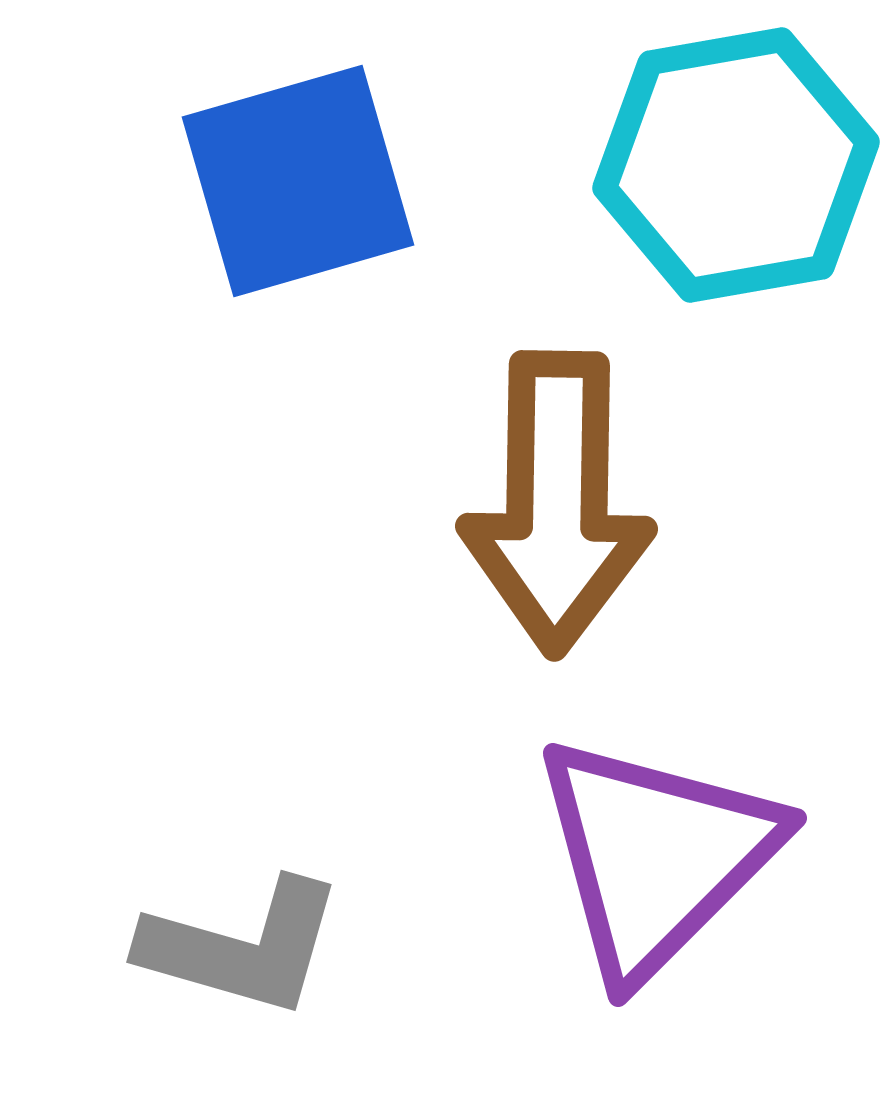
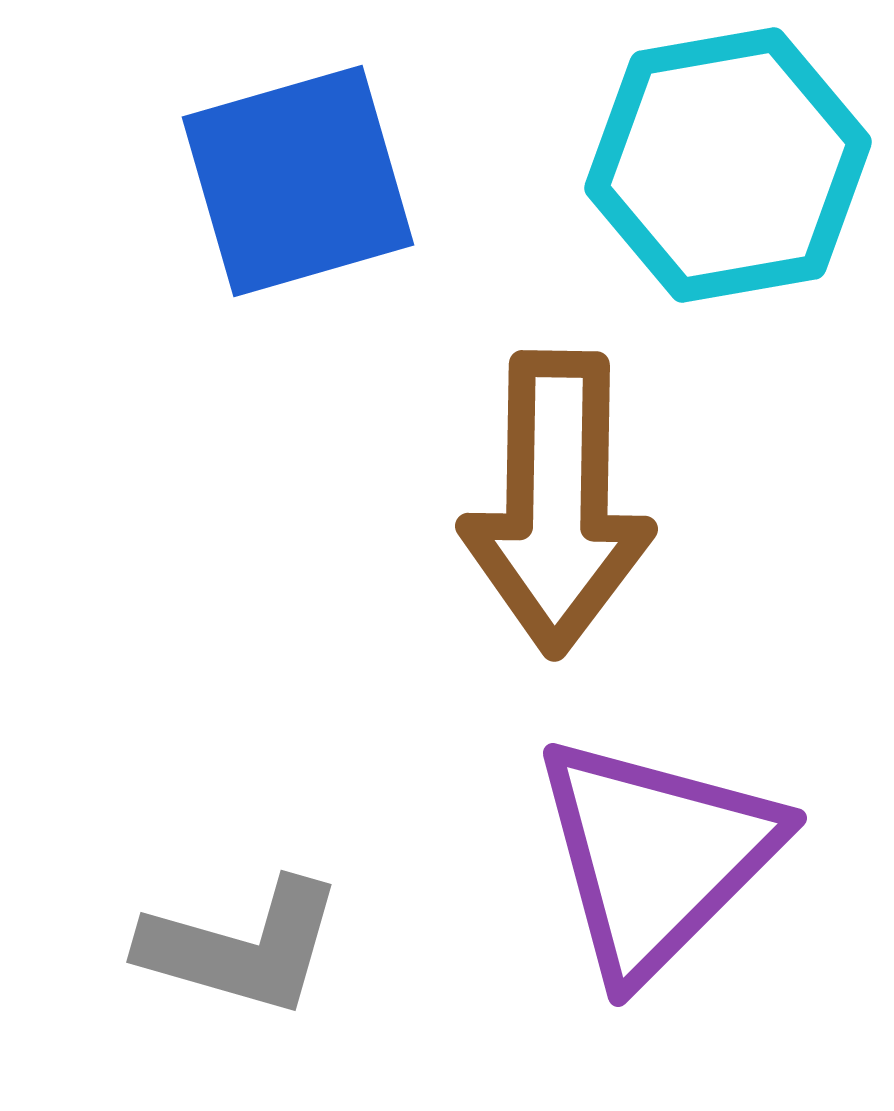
cyan hexagon: moved 8 px left
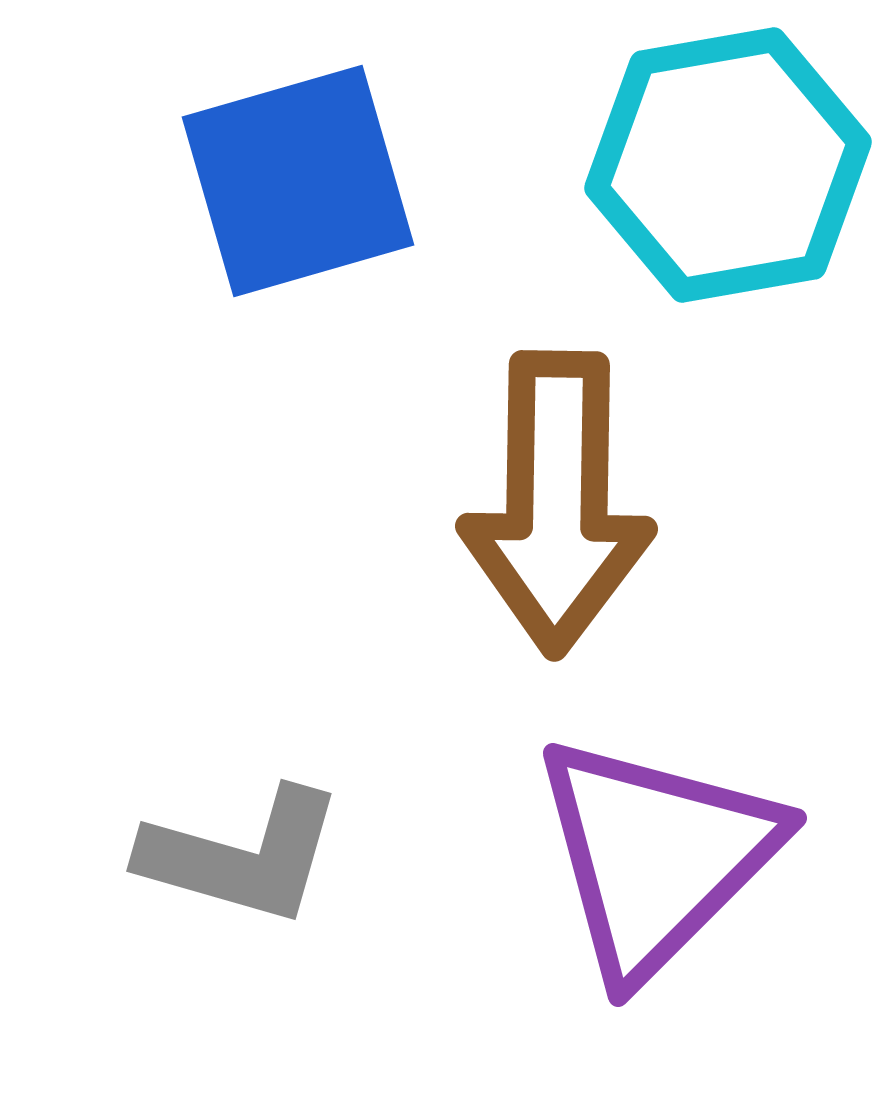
gray L-shape: moved 91 px up
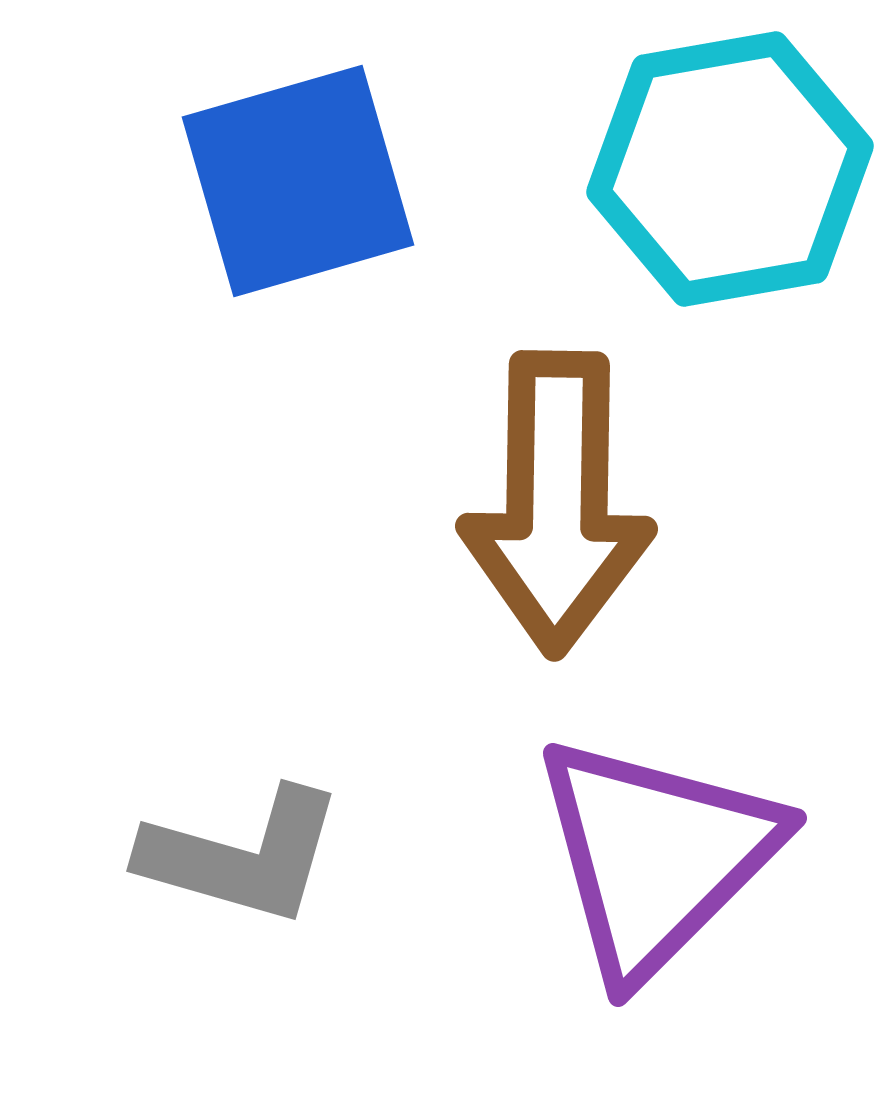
cyan hexagon: moved 2 px right, 4 px down
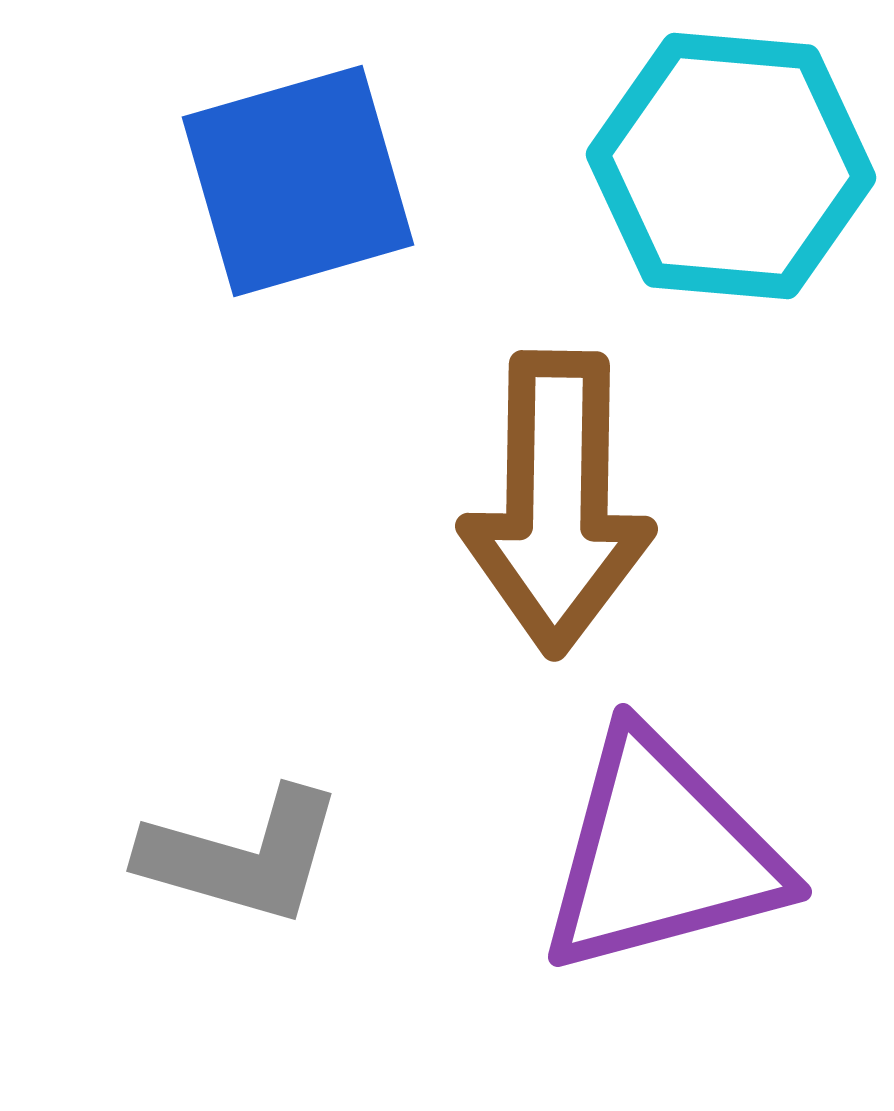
cyan hexagon: moved 1 px right, 3 px up; rotated 15 degrees clockwise
purple triangle: moved 5 px right, 2 px up; rotated 30 degrees clockwise
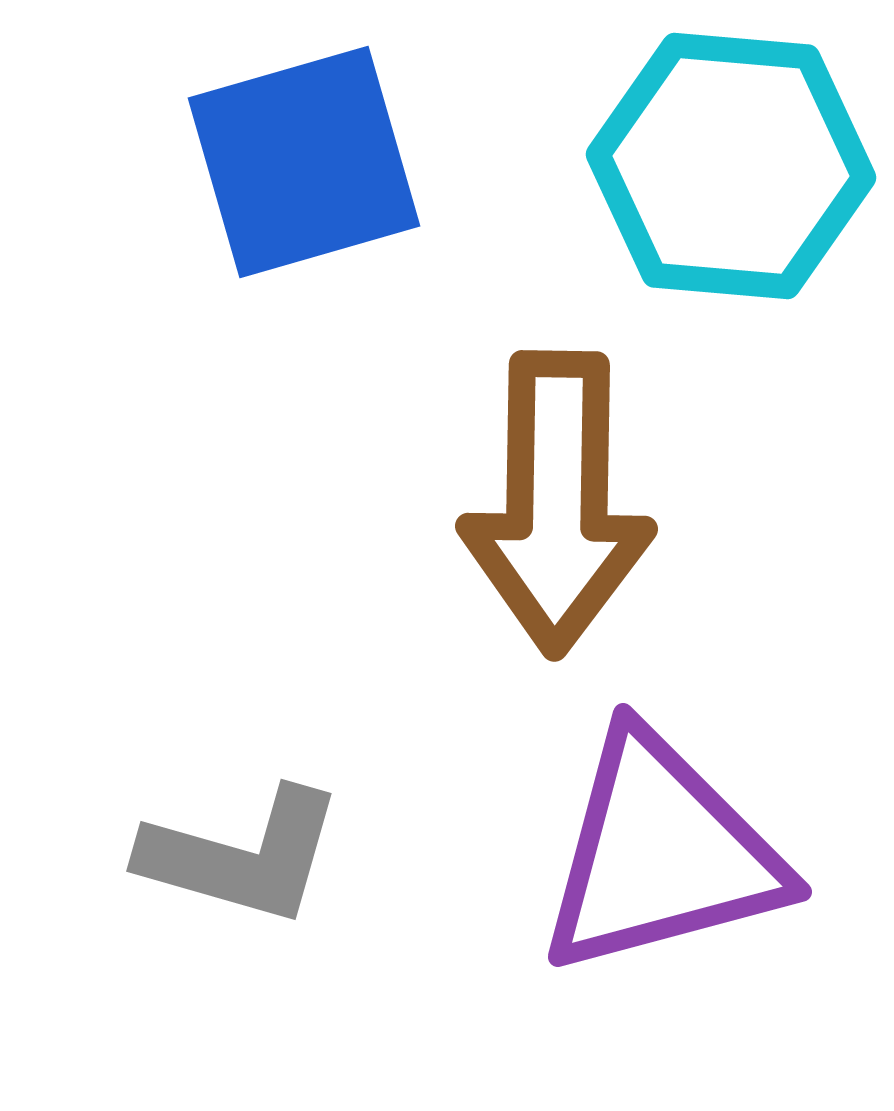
blue square: moved 6 px right, 19 px up
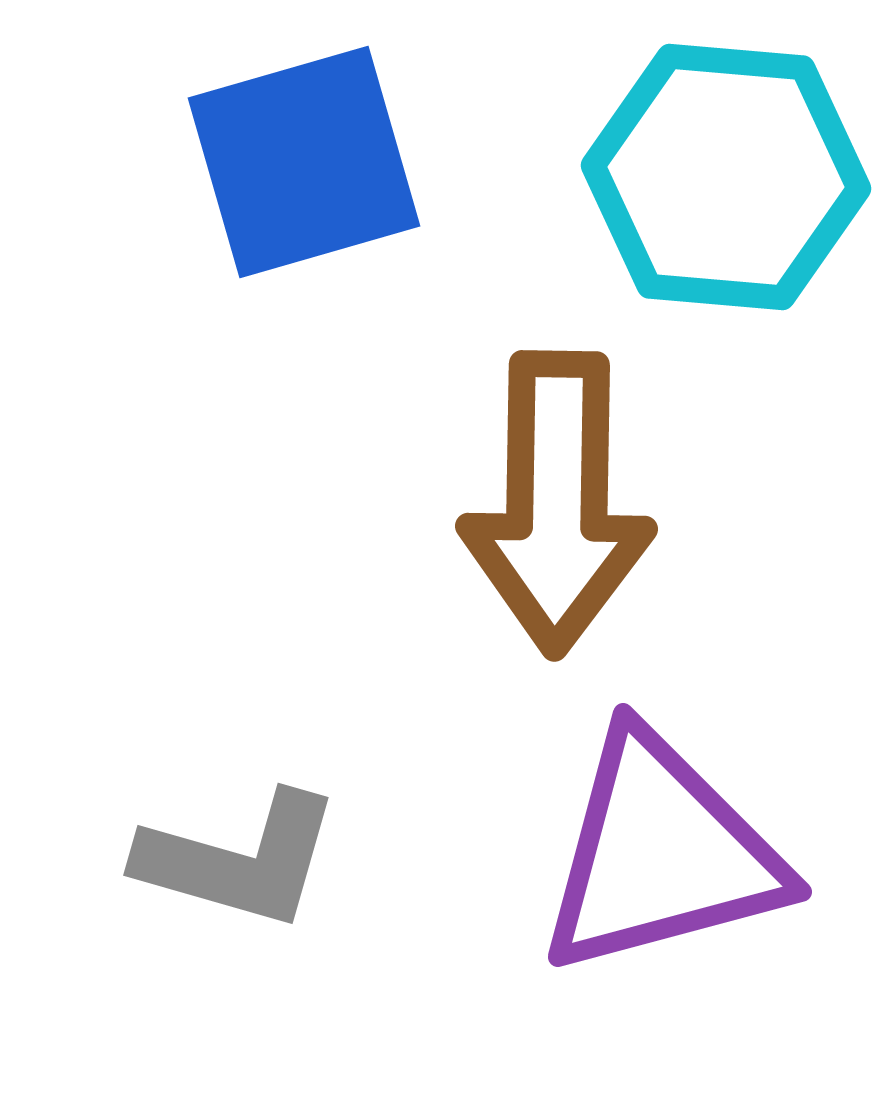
cyan hexagon: moved 5 px left, 11 px down
gray L-shape: moved 3 px left, 4 px down
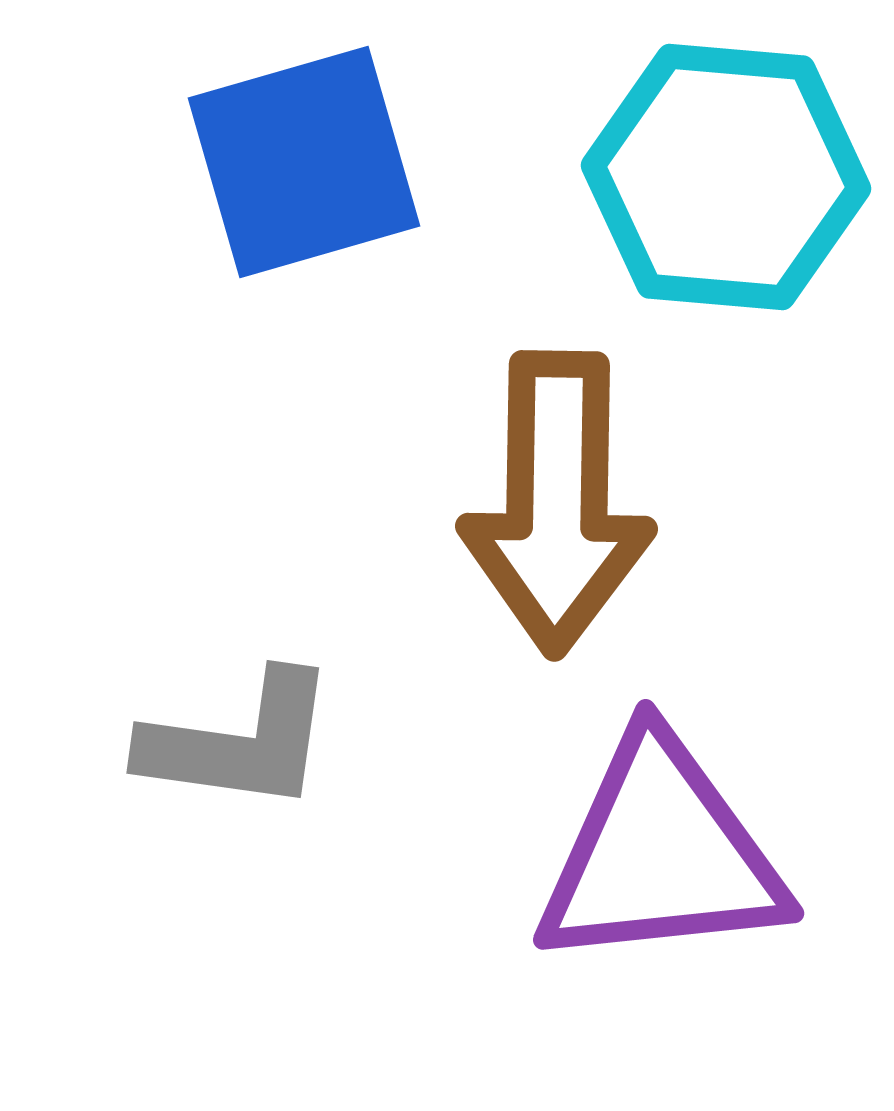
purple triangle: rotated 9 degrees clockwise
gray L-shape: moved 118 px up; rotated 8 degrees counterclockwise
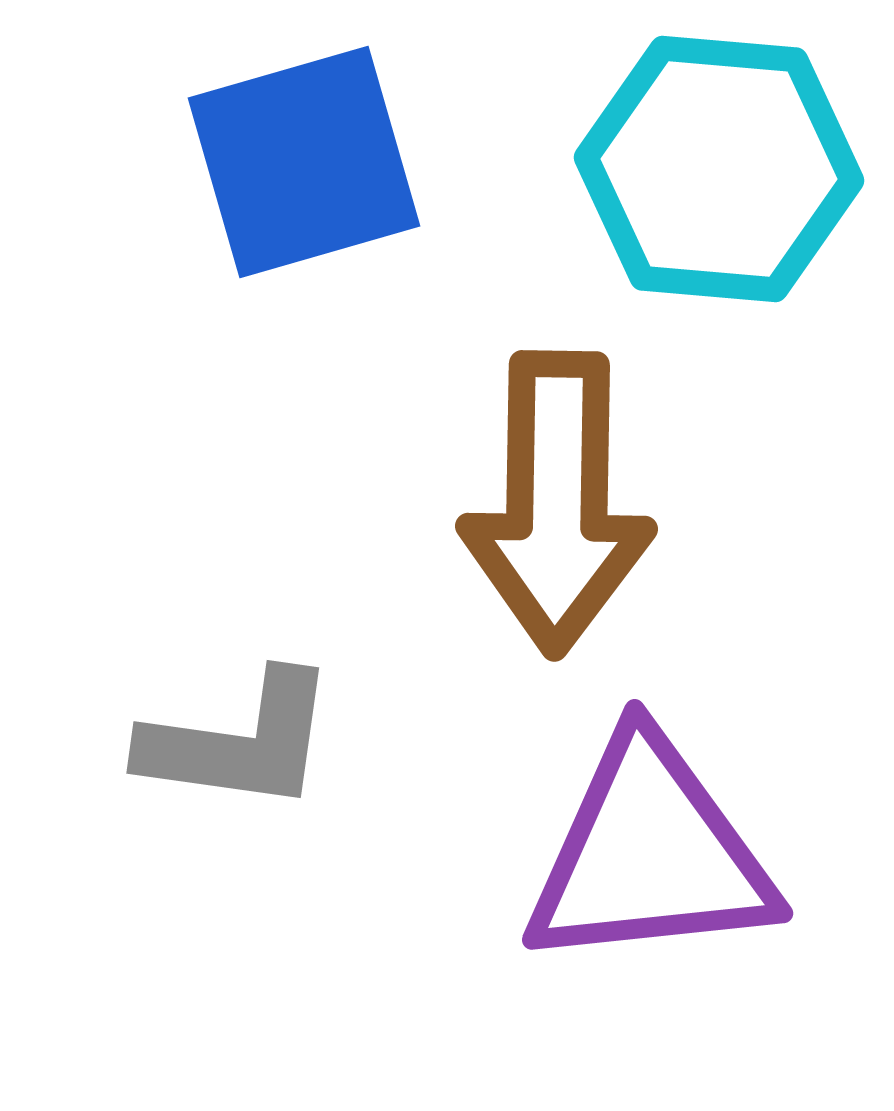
cyan hexagon: moved 7 px left, 8 px up
purple triangle: moved 11 px left
